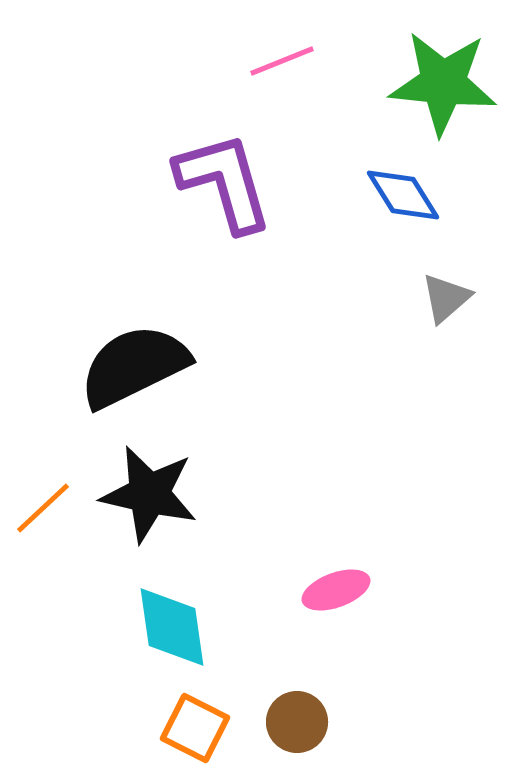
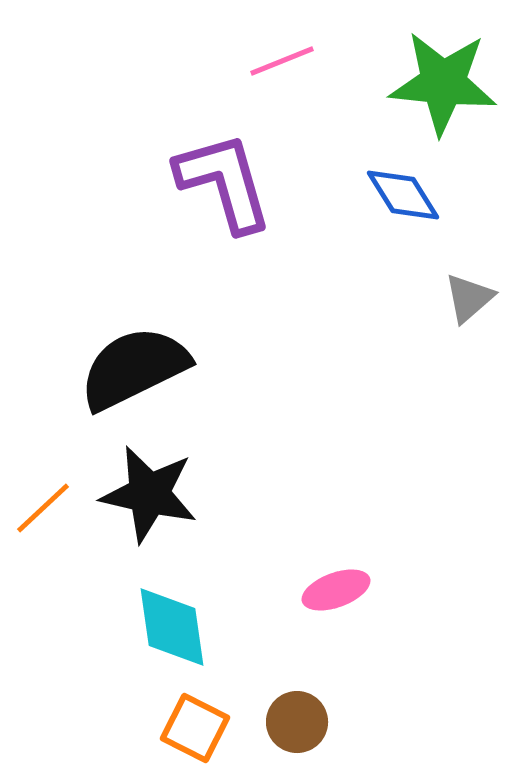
gray triangle: moved 23 px right
black semicircle: moved 2 px down
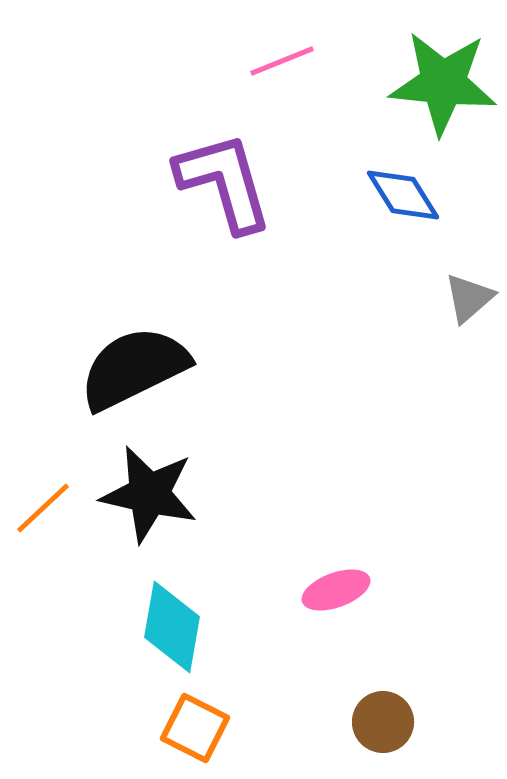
cyan diamond: rotated 18 degrees clockwise
brown circle: moved 86 px right
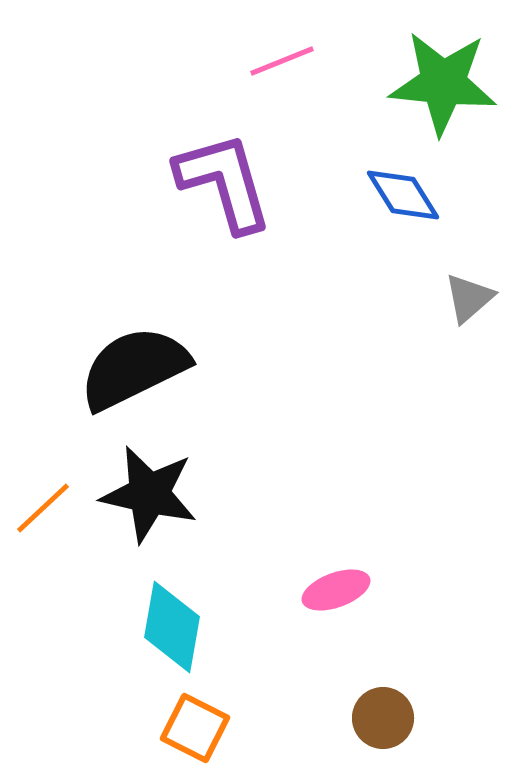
brown circle: moved 4 px up
